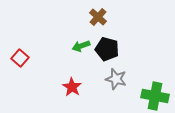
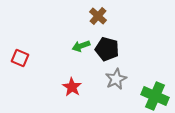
brown cross: moved 1 px up
red square: rotated 18 degrees counterclockwise
gray star: rotated 30 degrees clockwise
green cross: rotated 12 degrees clockwise
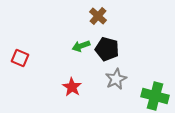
green cross: rotated 8 degrees counterclockwise
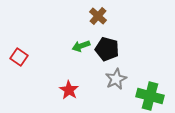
red square: moved 1 px left, 1 px up; rotated 12 degrees clockwise
red star: moved 3 px left, 3 px down
green cross: moved 5 px left
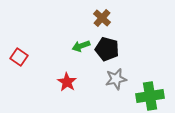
brown cross: moved 4 px right, 2 px down
gray star: rotated 15 degrees clockwise
red star: moved 2 px left, 8 px up
green cross: rotated 24 degrees counterclockwise
